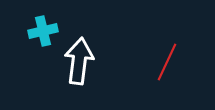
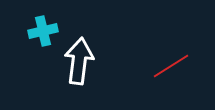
red line: moved 4 px right, 4 px down; rotated 33 degrees clockwise
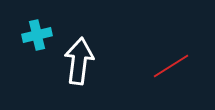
cyan cross: moved 6 px left, 4 px down
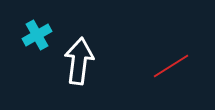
cyan cross: rotated 16 degrees counterclockwise
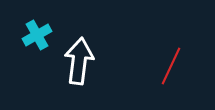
red line: rotated 33 degrees counterclockwise
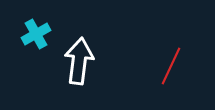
cyan cross: moved 1 px left, 1 px up
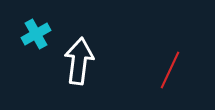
red line: moved 1 px left, 4 px down
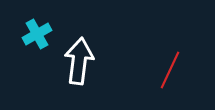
cyan cross: moved 1 px right
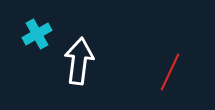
red line: moved 2 px down
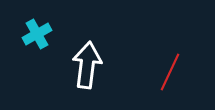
white arrow: moved 8 px right, 4 px down
